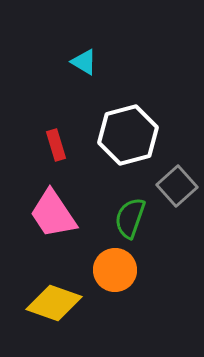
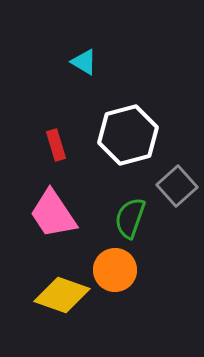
yellow diamond: moved 8 px right, 8 px up
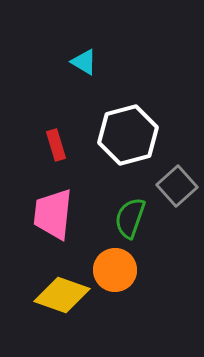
pink trapezoid: rotated 40 degrees clockwise
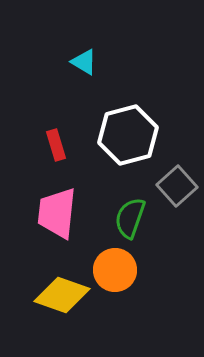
pink trapezoid: moved 4 px right, 1 px up
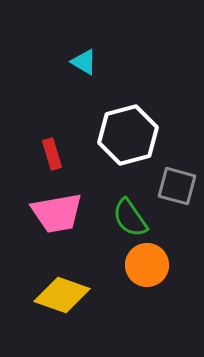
red rectangle: moved 4 px left, 9 px down
gray square: rotated 33 degrees counterclockwise
pink trapezoid: rotated 106 degrees counterclockwise
green semicircle: rotated 54 degrees counterclockwise
orange circle: moved 32 px right, 5 px up
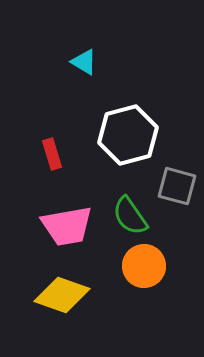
pink trapezoid: moved 10 px right, 13 px down
green semicircle: moved 2 px up
orange circle: moved 3 px left, 1 px down
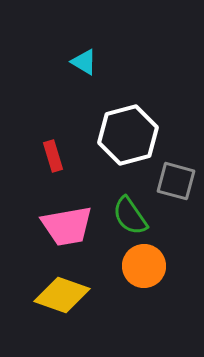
red rectangle: moved 1 px right, 2 px down
gray square: moved 1 px left, 5 px up
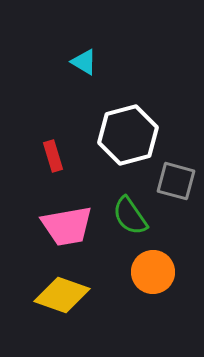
orange circle: moved 9 px right, 6 px down
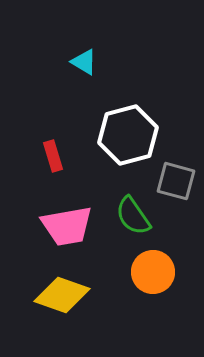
green semicircle: moved 3 px right
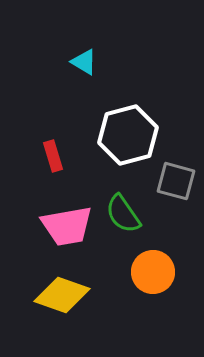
green semicircle: moved 10 px left, 2 px up
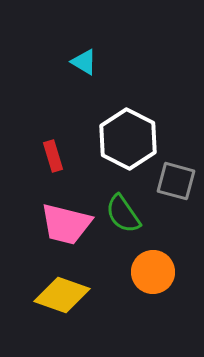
white hexagon: moved 4 px down; rotated 18 degrees counterclockwise
pink trapezoid: moved 1 px left, 2 px up; rotated 24 degrees clockwise
